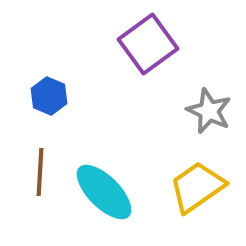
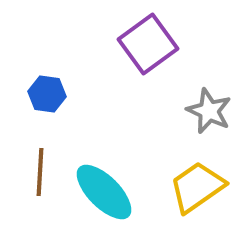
blue hexagon: moved 2 px left, 2 px up; rotated 15 degrees counterclockwise
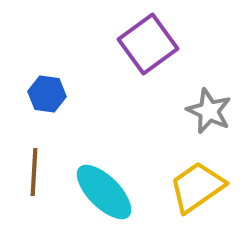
brown line: moved 6 px left
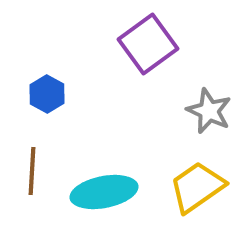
blue hexagon: rotated 21 degrees clockwise
brown line: moved 2 px left, 1 px up
cyan ellipse: rotated 56 degrees counterclockwise
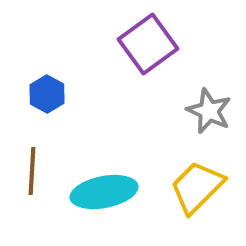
yellow trapezoid: rotated 10 degrees counterclockwise
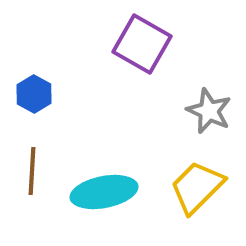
purple square: moved 6 px left; rotated 24 degrees counterclockwise
blue hexagon: moved 13 px left
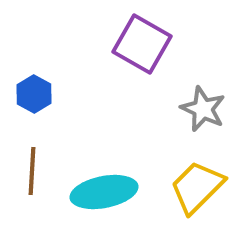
gray star: moved 6 px left, 2 px up
